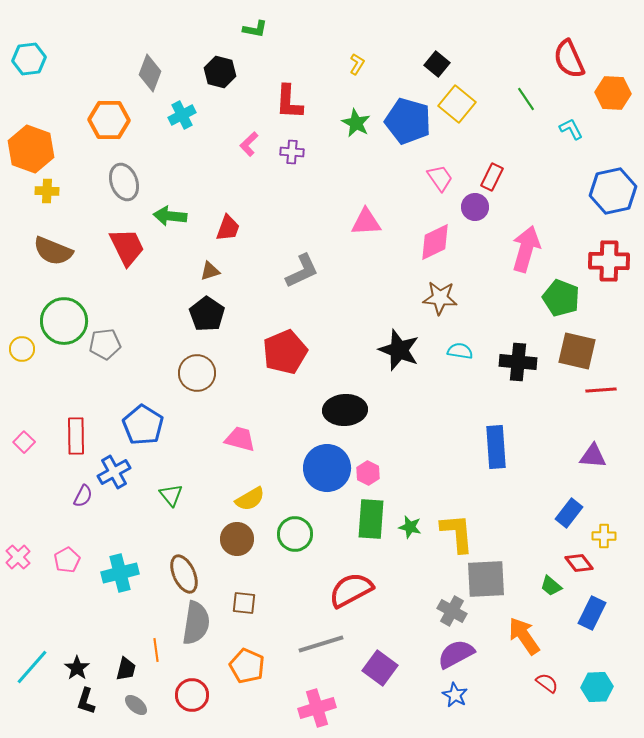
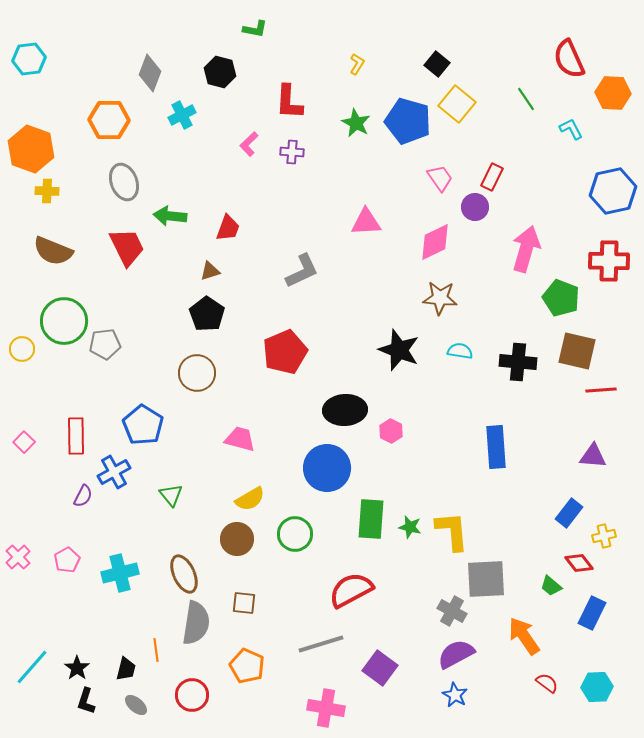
pink hexagon at (368, 473): moved 23 px right, 42 px up
yellow L-shape at (457, 533): moved 5 px left, 2 px up
yellow cross at (604, 536): rotated 15 degrees counterclockwise
pink cross at (317, 708): moved 9 px right; rotated 27 degrees clockwise
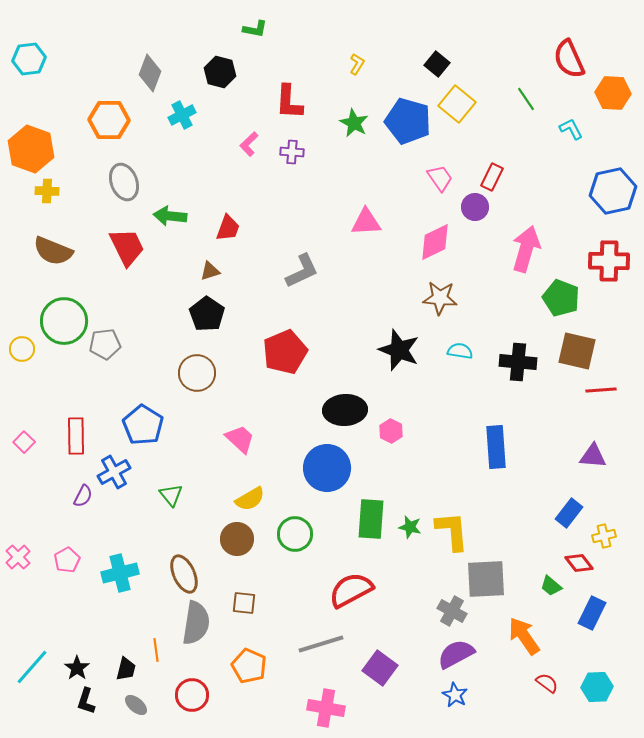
green star at (356, 123): moved 2 px left
pink trapezoid at (240, 439): rotated 28 degrees clockwise
orange pentagon at (247, 666): moved 2 px right
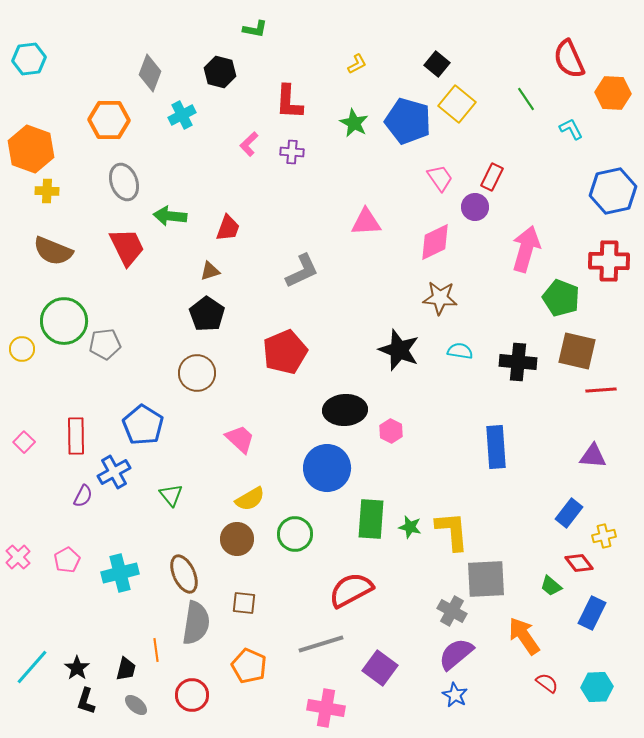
yellow L-shape at (357, 64): rotated 30 degrees clockwise
purple semicircle at (456, 654): rotated 12 degrees counterclockwise
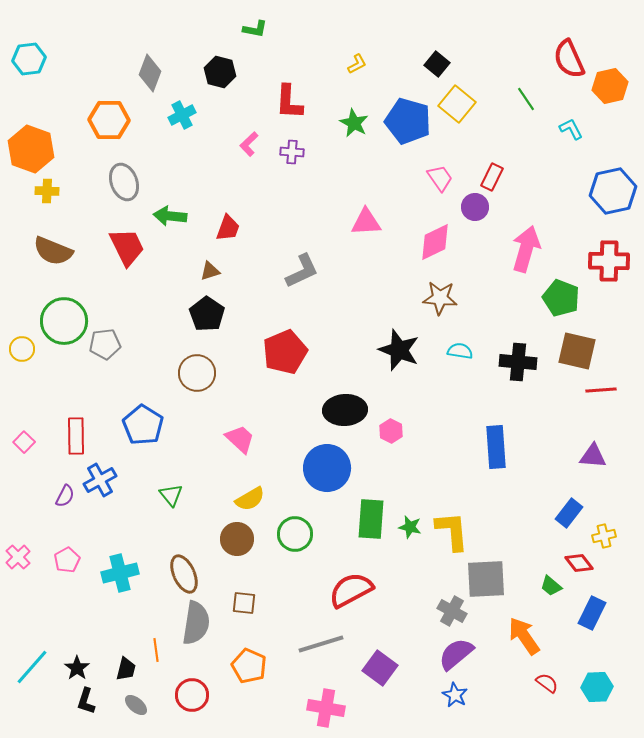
orange hexagon at (613, 93): moved 3 px left, 7 px up; rotated 16 degrees counterclockwise
blue cross at (114, 472): moved 14 px left, 8 px down
purple semicircle at (83, 496): moved 18 px left
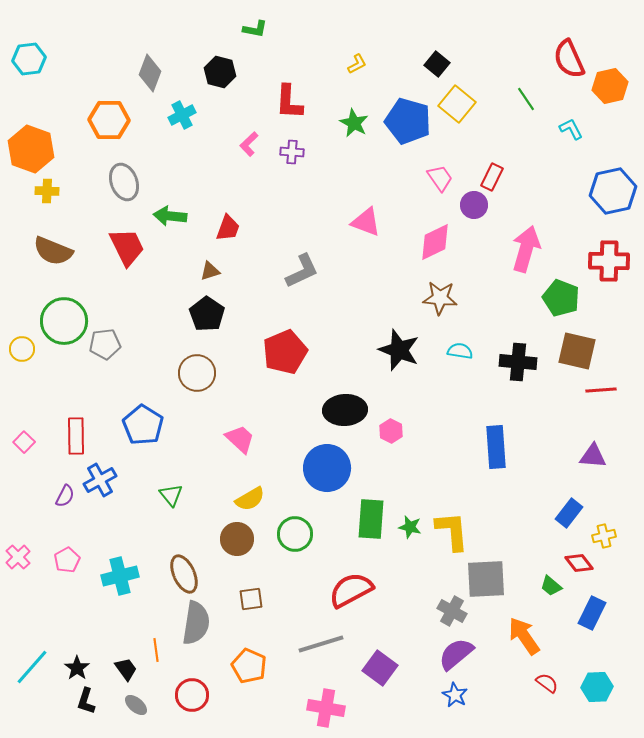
purple circle at (475, 207): moved 1 px left, 2 px up
pink triangle at (366, 222): rotated 24 degrees clockwise
cyan cross at (120, 573): moved 3 px down
brown square at (244, 603): moved 7 px right, 4 px up; rotated 15 degrees counterclockwise
black trapezoid at (126, 669): rotated 50 degrees counterclockwise
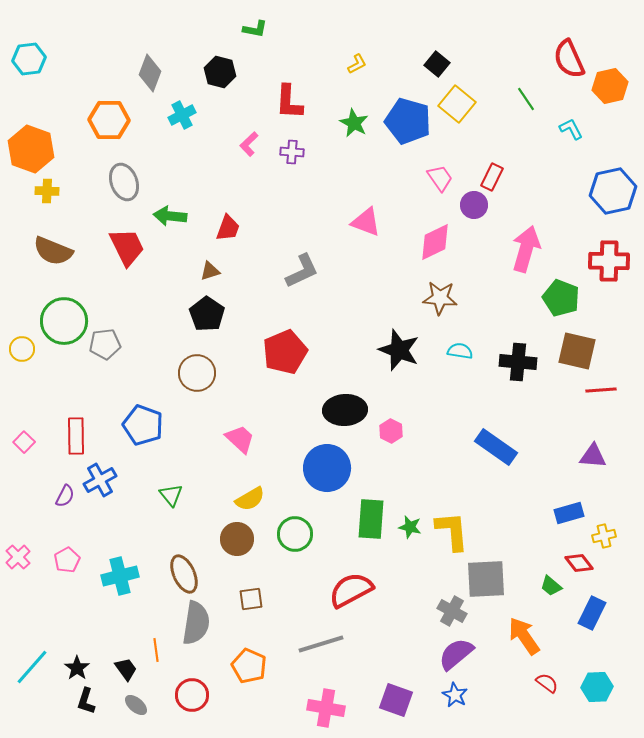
blue pentagon at (143, 425): rotated 12 degrees counterclockwise
blue rectangle at (496, 447): rotated 51 degrees counterclockwise
blue rectangle at (569, 513): rotated 36 degrees clockwise
purple square at (380, 668): moved 16 px right, 32 px down; rotated 16 degrees counterclockwise
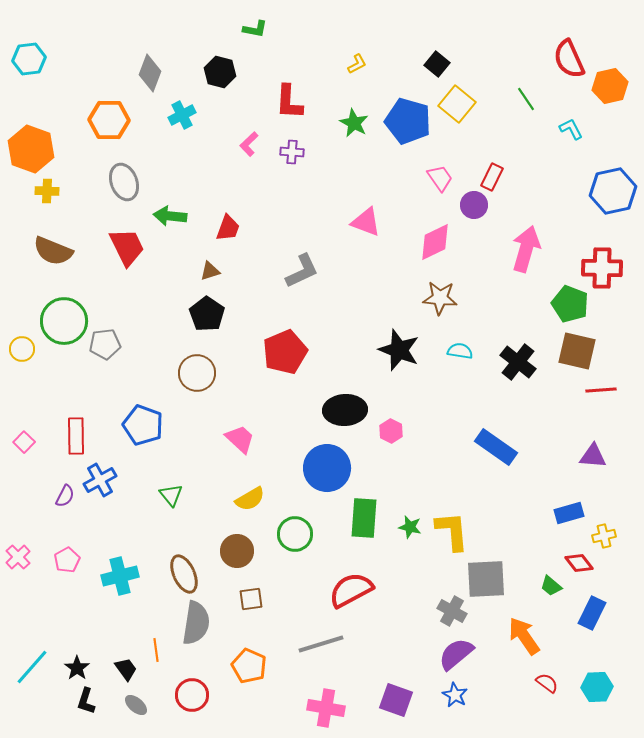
red cross at (609, 261): moved 7 px left, 7 px down
green pentagon at (561, 298): moved 9 px right, 6 px down
black cross at (518, 362): rotated 33 degrees clockwise
green rectangle at (371, 519): moved 7 px left, 1 px up
brown circle at (237, 539): moved 12 px down
